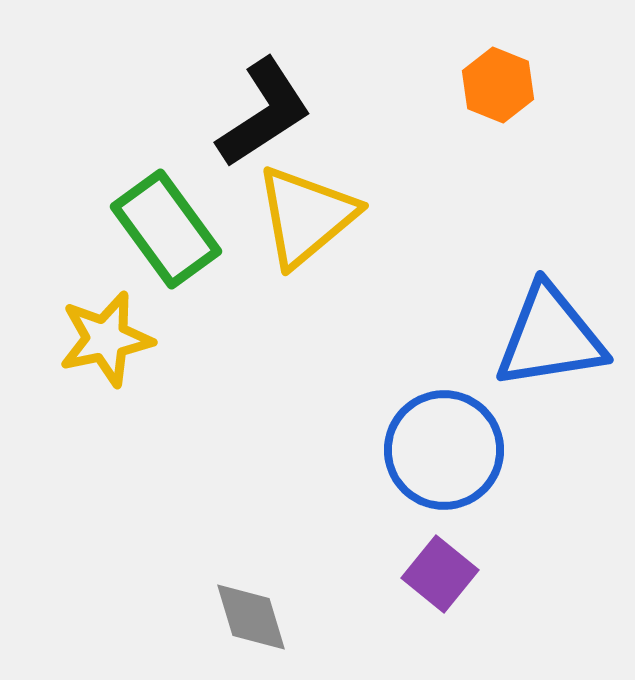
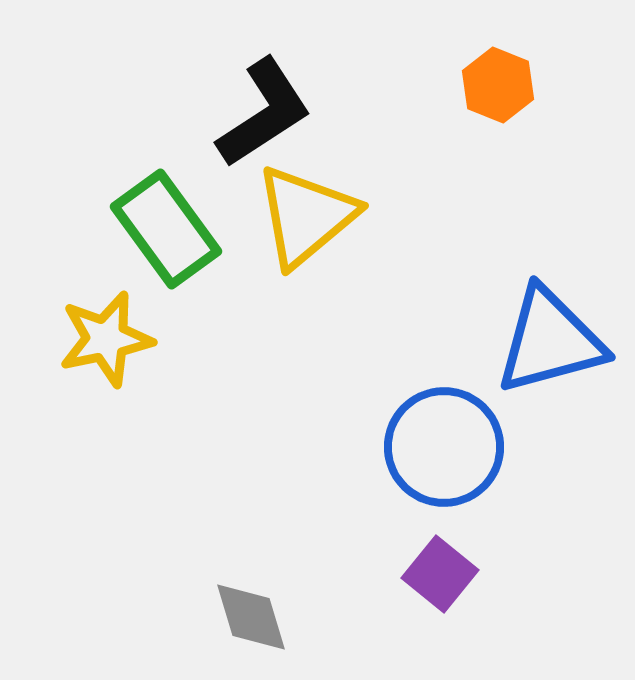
blue triangle: moved 4 px down; rotated 6 degrees counterclockwise
blue circle: moved 3 px up
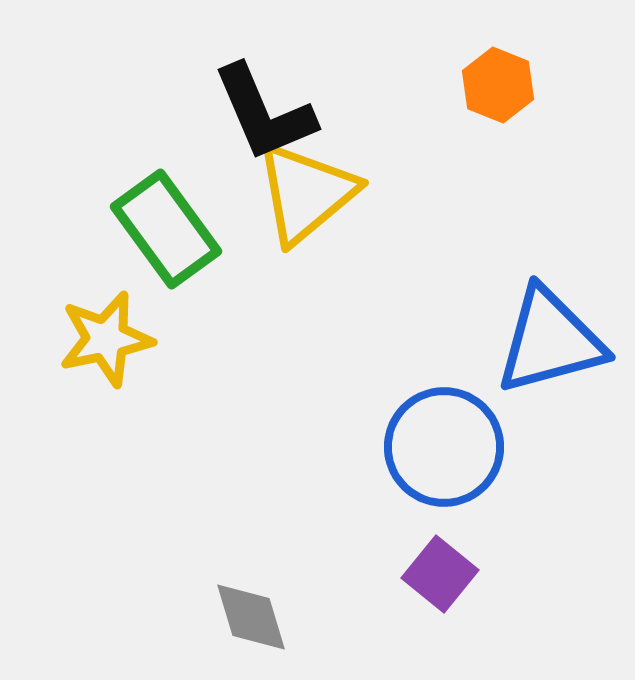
black L-shape: rotated 100 degrees clockwise
yellow triangle: moved 23 px up
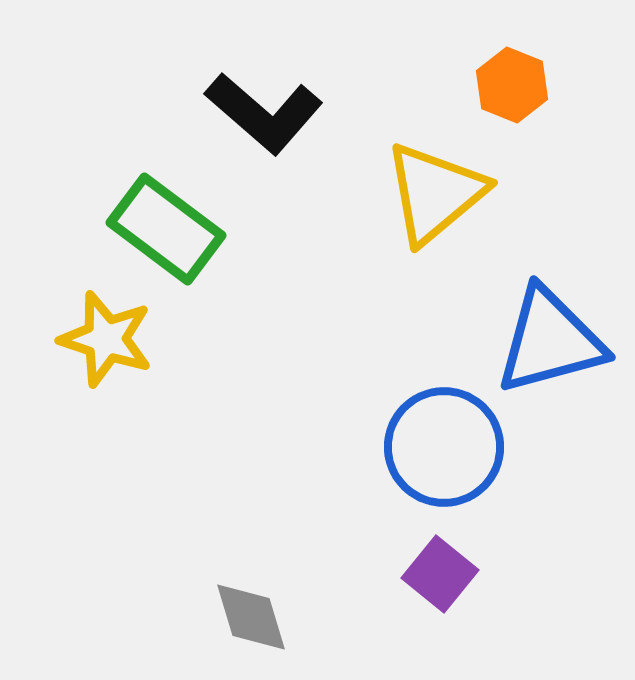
orange hexagon: moved 14 px right
black L-shape: rotated 26 degrees counterclockwise
yellow triangle: moved 129 px right
green rectangle: rotated 17 degrees counterclockwise
yellow star: rotated 30 degrees clockwise
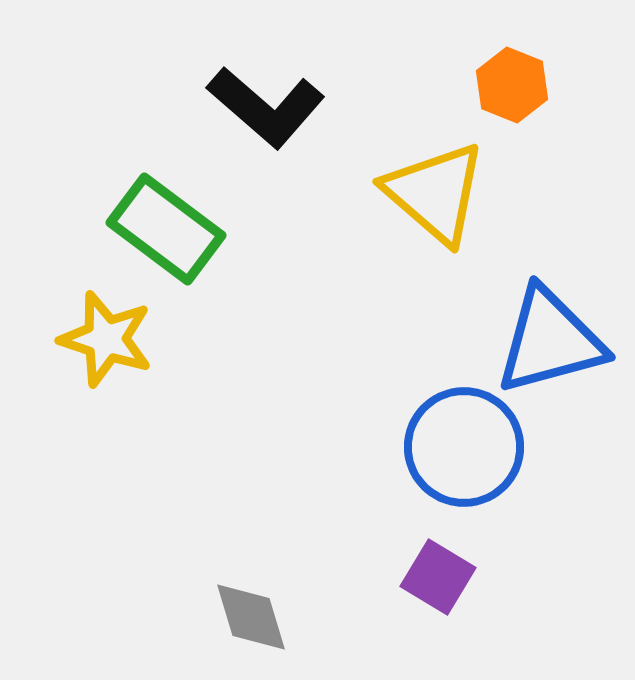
black L-shape: moved 2 px right, 6 px up
yellow triangle: rotated 39 degrees counterclockwise
blue circle: moved 20 px right
purple square: moved 2 px left, 3 px down; rotated 8 degrees counterclockwise
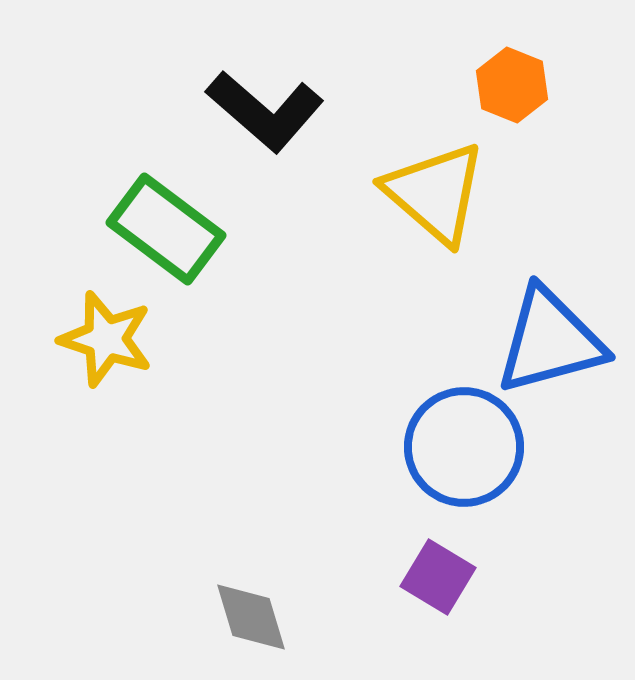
black L-shape: moved 1 px left, 4 px down
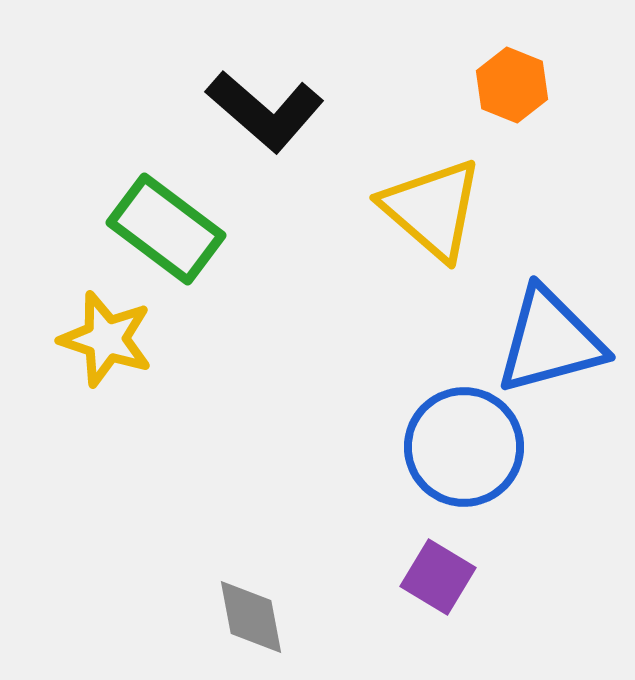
yellow triangle: moved 3 px left, 16 px down
gray diamond: rotated 6 degrees clockwise
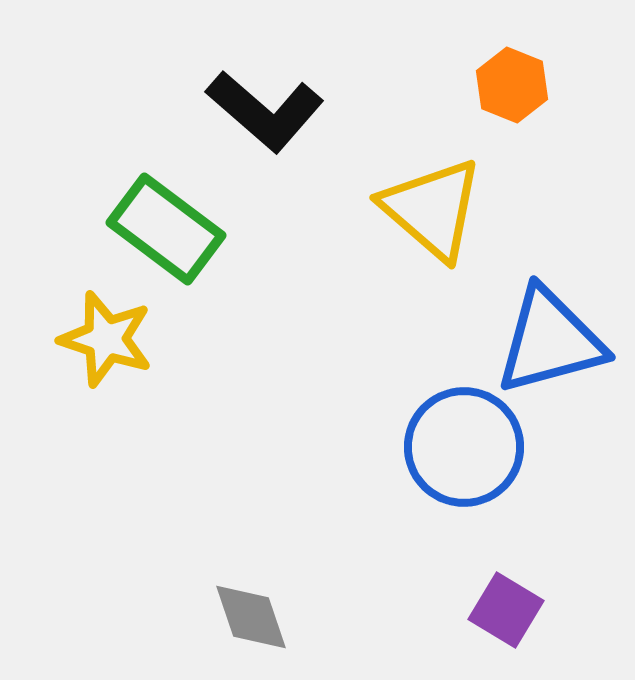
purple square: moved 68 px right, 33 px down
gray diamond: rotated 8 degrees counterclockwise
